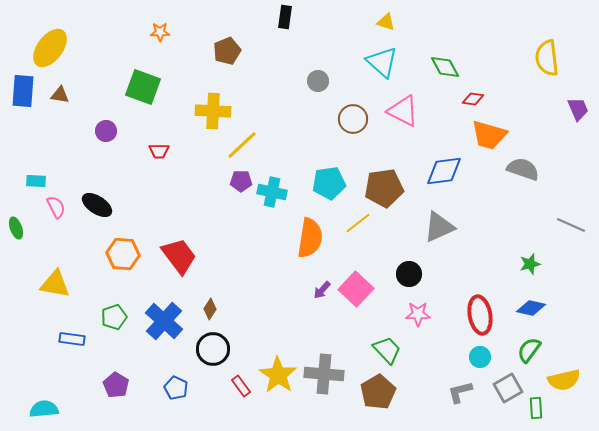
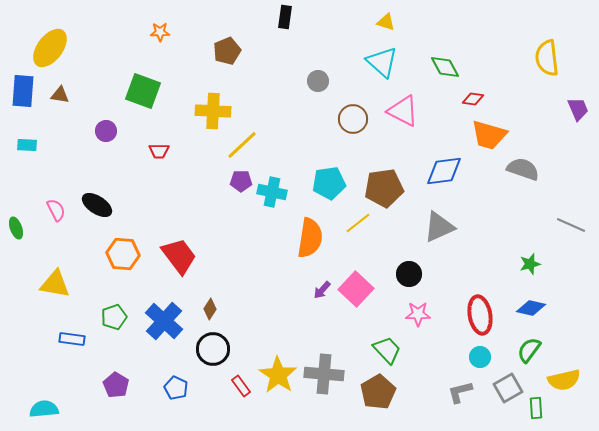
green square at (143, 87): moved 4 px down
cyan rectangle at (36, 181): moved 9 px left, 36 px up
pink semicircle at (56, 207): moved 3 px down
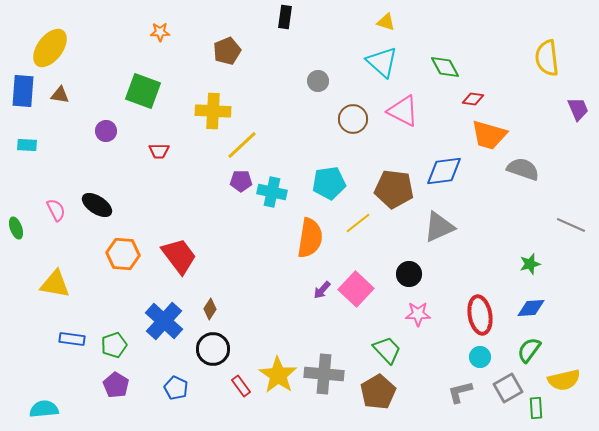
brown pentagon at (384, 188): moved 10 px right, 1 px down; rotated 15 degrees clockwise
blue diamond at (531, 308): rotated 16 degrees counterclockwise
green pentagon at (114, 317): moved 28 px down
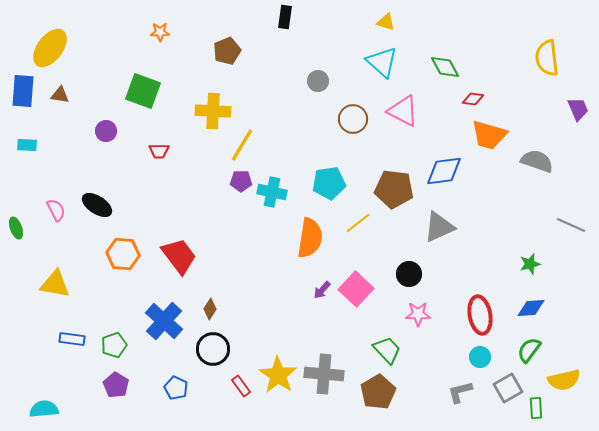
yellow line at (242, 145): rotated 16 degrees counterclockwise
gray semicircle at (523, 169): moved 14 px right, 8 px up
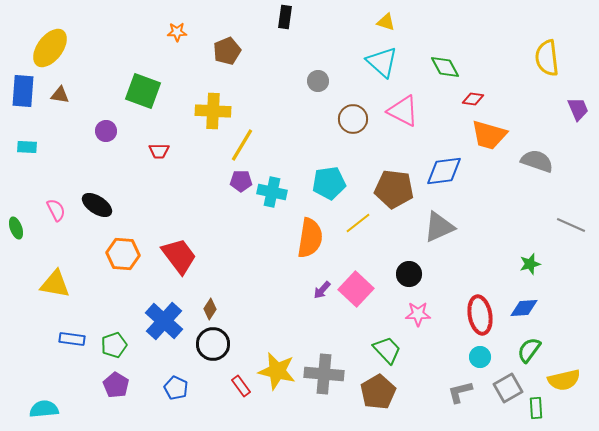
orange star at (160, 32): moved 17 px right
cyan rectangle at (27, 145): moved 2 px down
blue diamond at (531, 308): moved 7 px left
black circle at (213, 349): moved 5 px up
yellow star at (278, 375): moved 1 px left, 4 px up; rotated 21 degrees counterclockwise
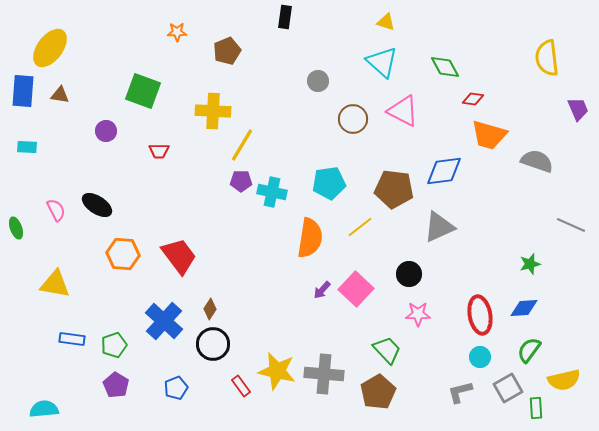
yellow line at (358, 223): moved 2 px right, 4 px down
blue pentagon at (176, 388): rotated 25 degrees clockwise
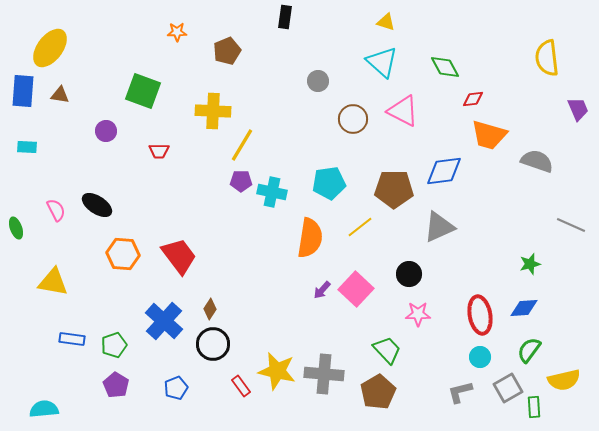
red diamond at (473, 99): rotated 15 degrees counterclockwise
brown pentagon at (394, 189): rotated 6 degrees counterclockwise
yellow triangle at (55, 284): moved 2 px left, 2 px up
green rectangle at (536, 408): moved 2 px left, 1 px up
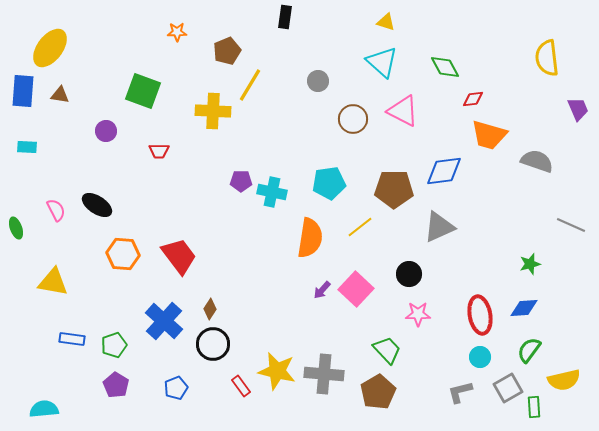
yellow line at (242, 145): moved 8 px right, 60 px up
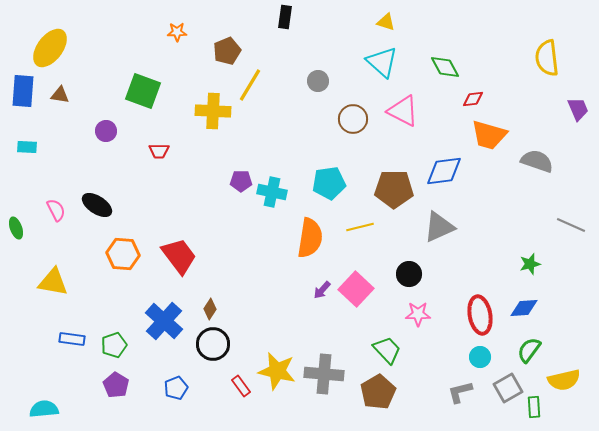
yellow line at (360, 227): rotated 24 degrees clockwise
